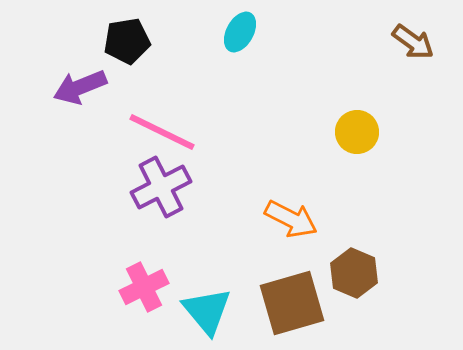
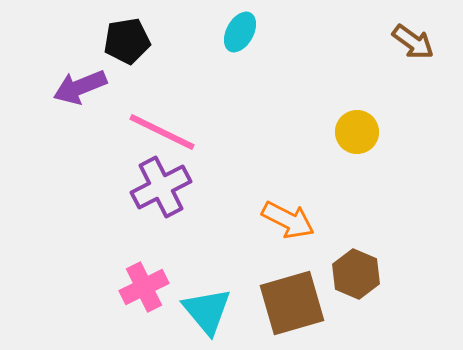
orange arrow: moved 3 px left, 1 px down
brown hexagon: moved 2 px right, 1 px down
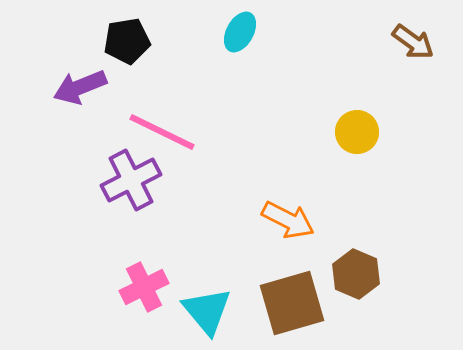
purple cross: moved 30 px left, 7 px up
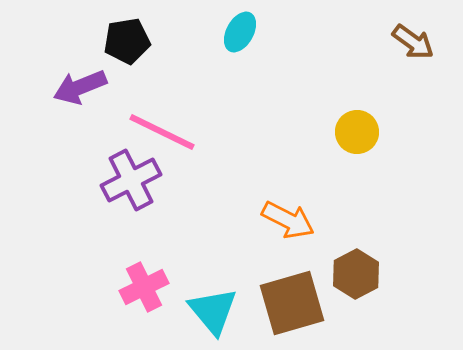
brown hexagon: rotated 9 degrees clockwise
cyan triangle: moved 6 px right
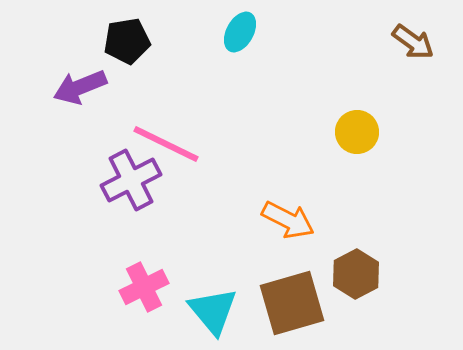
pink line: moved 4 px right, 12 px down
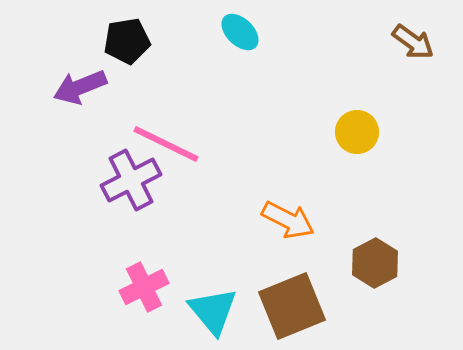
cyan ellipse: rotated 75 degrees counterclockwise
brown hexagon: moved 19 px right, 11 px up
brown square: moved 3 px down; rotated 6 degrees counterclockwise
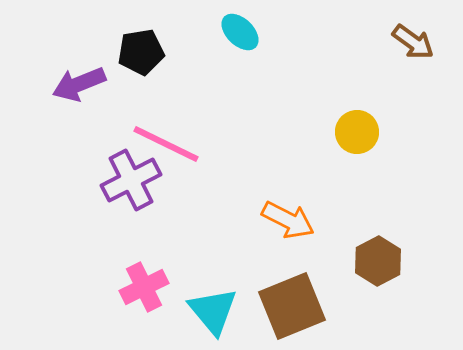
black pentagon: moved 14 px right, 11 px down
purple arrow: moved 1 px left, 3 px up
brown hexagon: moved 3 px right, 2 px up
